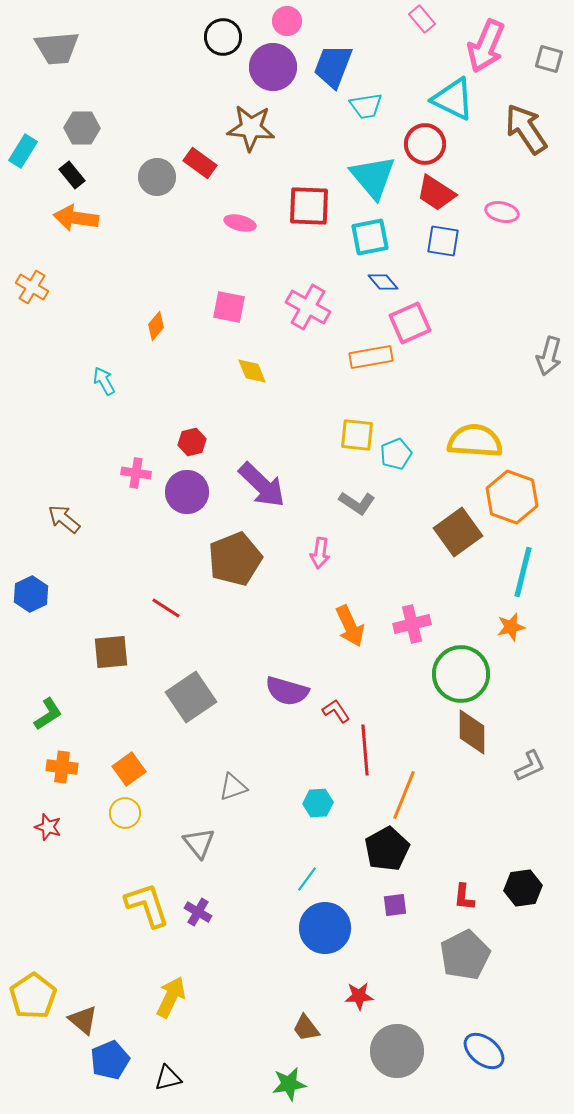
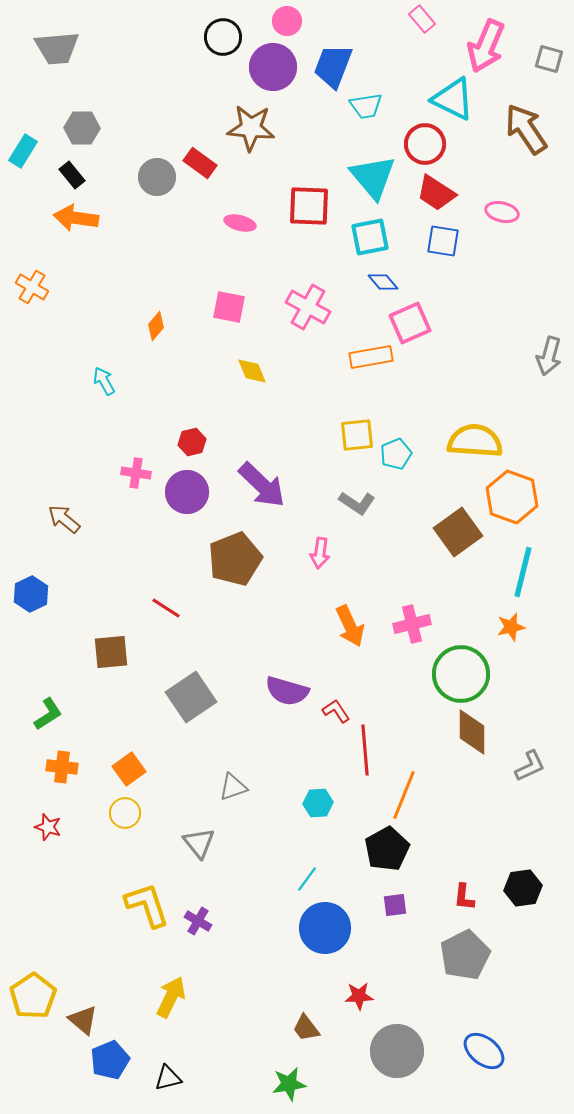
yellow square at (357, 435): rotated 12 degrees counterclockwise
purple cross at (198, 912): moved 9 px down
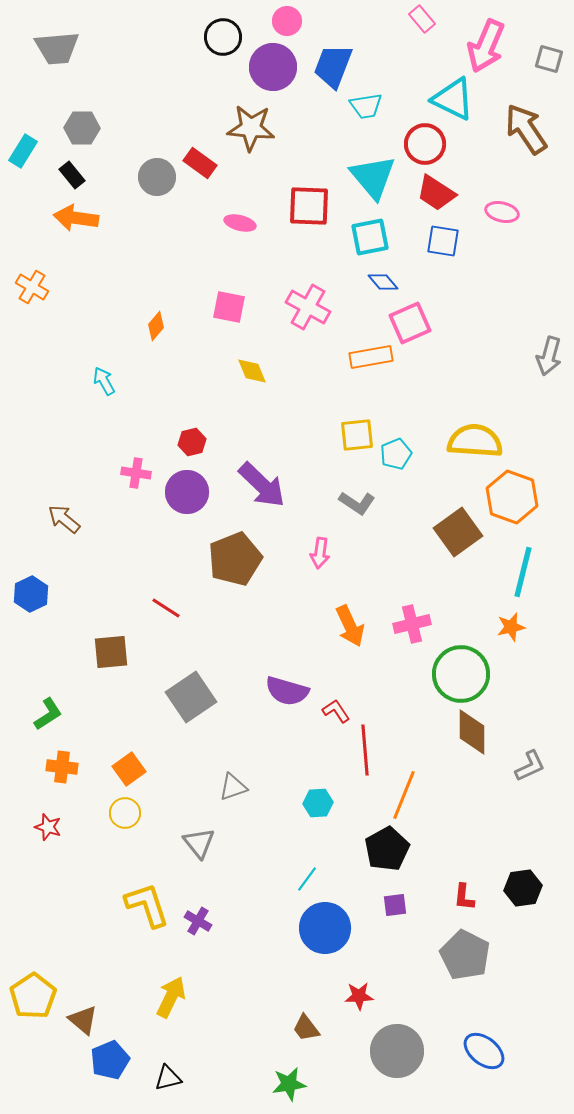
gray pentagon at (465, 955): rotated 18 degrees counterclockwise
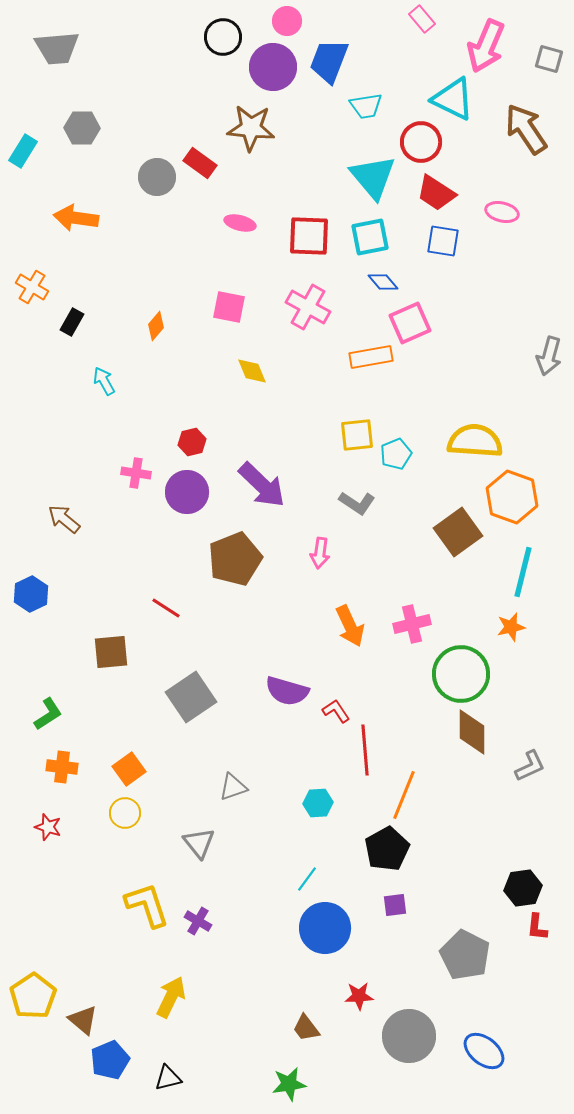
blue trapezoid at (333, 66): moved 4 px left, 5 px up
red circle at (425, 144): moved 4 px left, 2 px up
black rectangle at (72, 175): moved 147 px down; rotated 68 degrees clockwise
red square at (309, 206): moved 30 px down
red L-shape at (464, 897): moved 73 px right, 30 px down
gray circle at (397, 1051): moved 12 px right, 15 px up
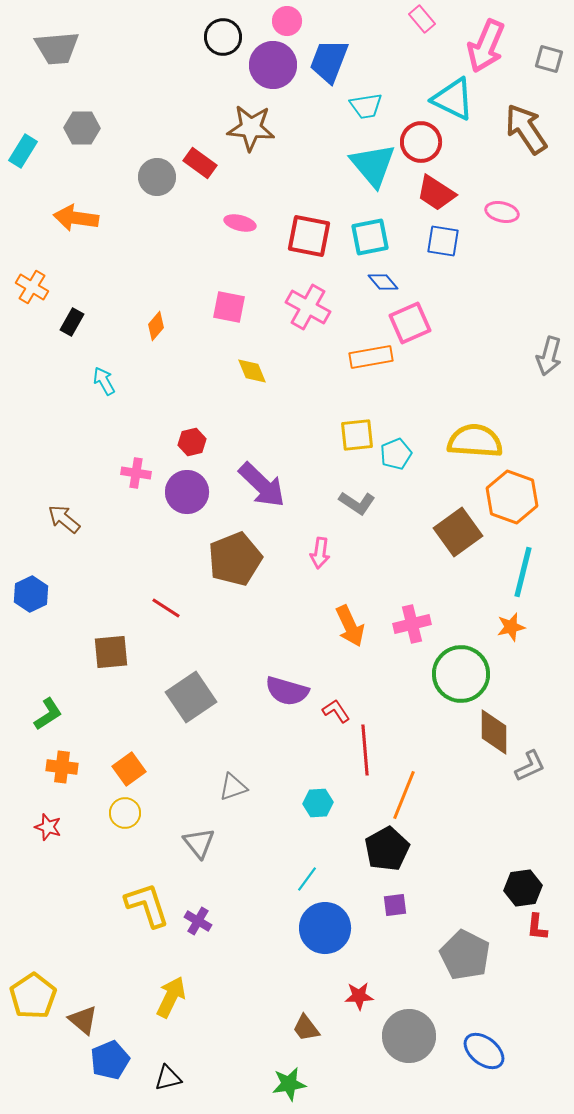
purple circle at (273, 67): moved 2 px up
cyan triangle at (373, 177): moved 12 px up
red square at (309, 236): rotated 9 degrees clockwise
brown diamond at (472, 732): moved 22 px right
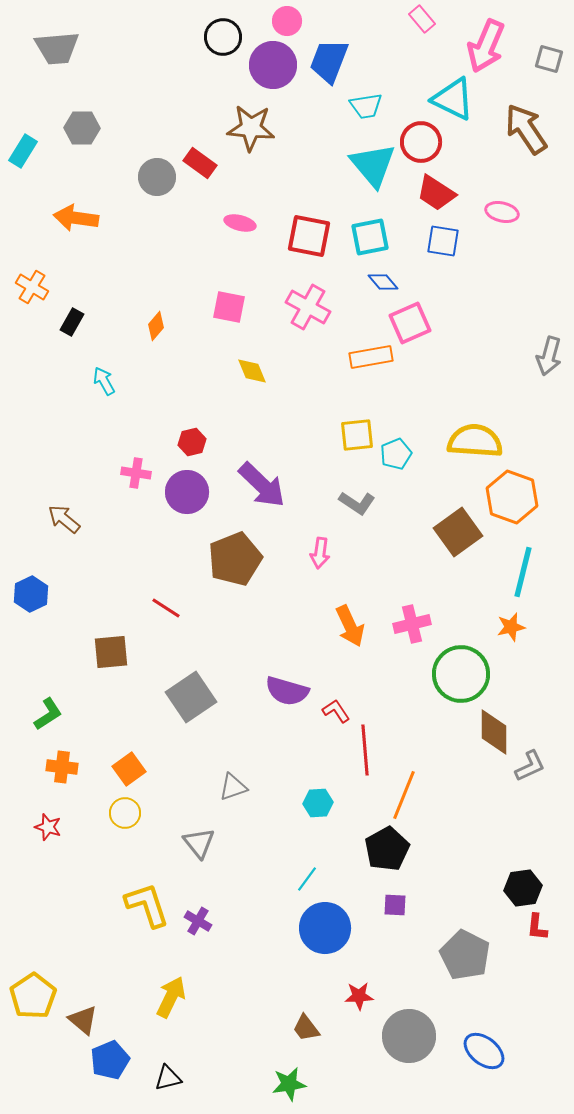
purple square at (395, 905): rotated 10 degrees clockwise
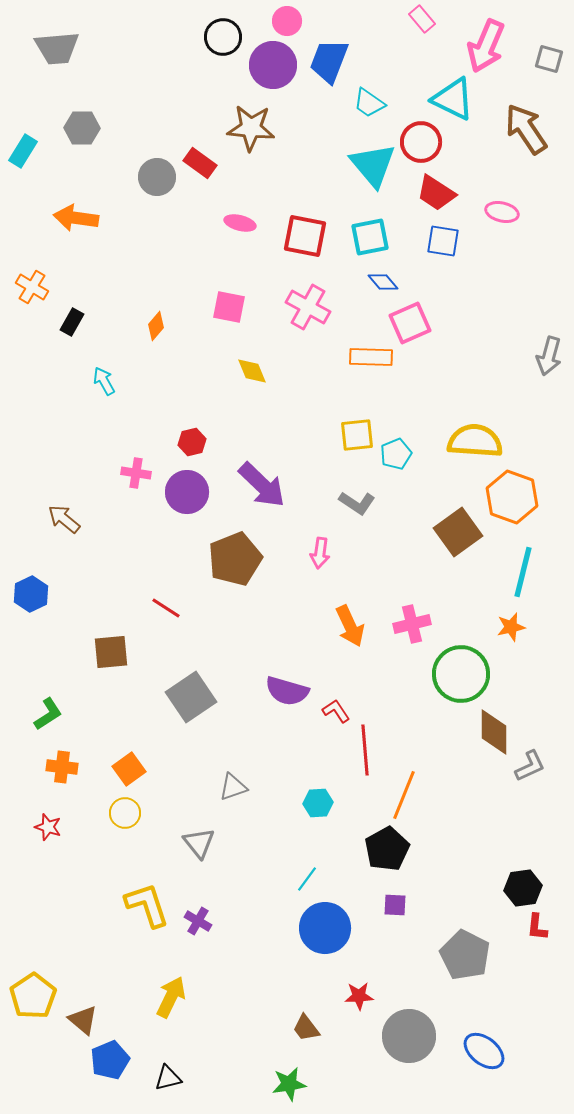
cyan trapezoid at (366, 106): moved 3 px right, 3 px up; rotated 44 degrees clockwise
red square at (309, 236): moved 4 px left
orange rectangle at (371, 357): rotated 12 degrees clockwise
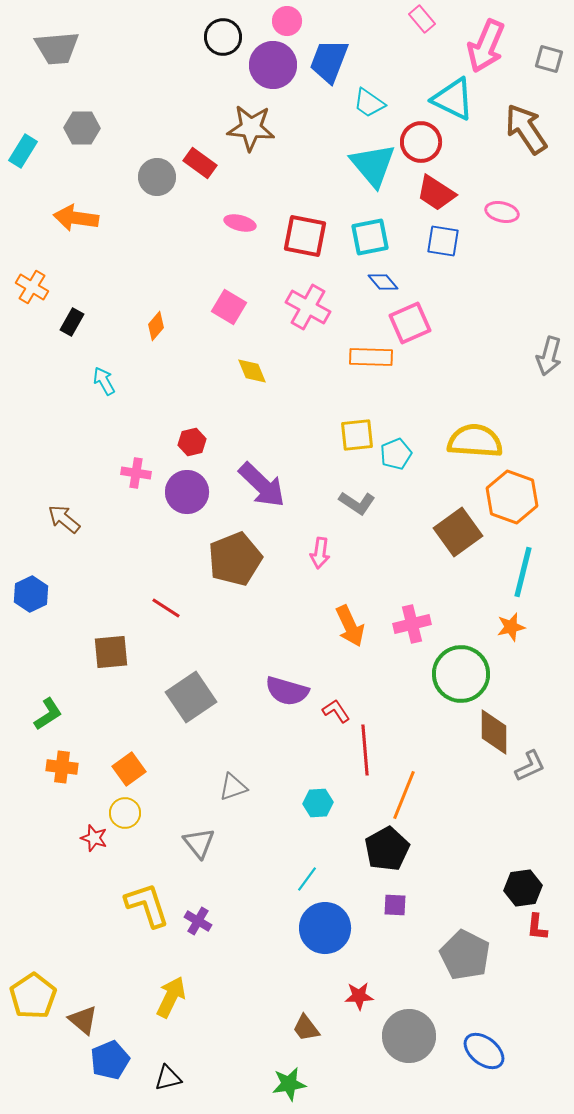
pink square at (229, 307): rotated 20 degrees clockwise
red star at (48, 827): moved 46 px right, 11 px down
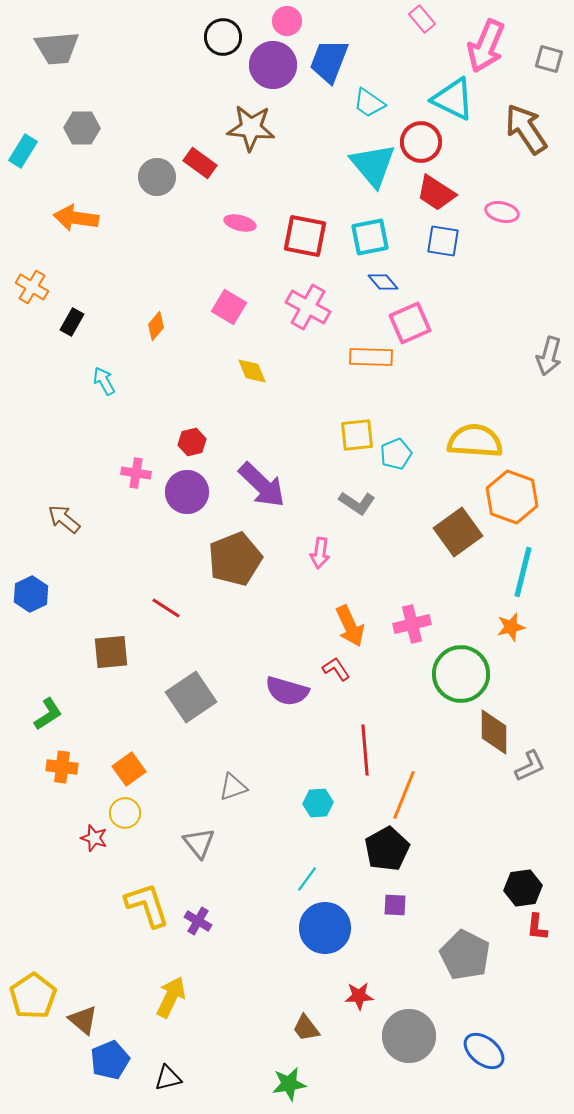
red L-shape at (336, 711): moved 42 px up
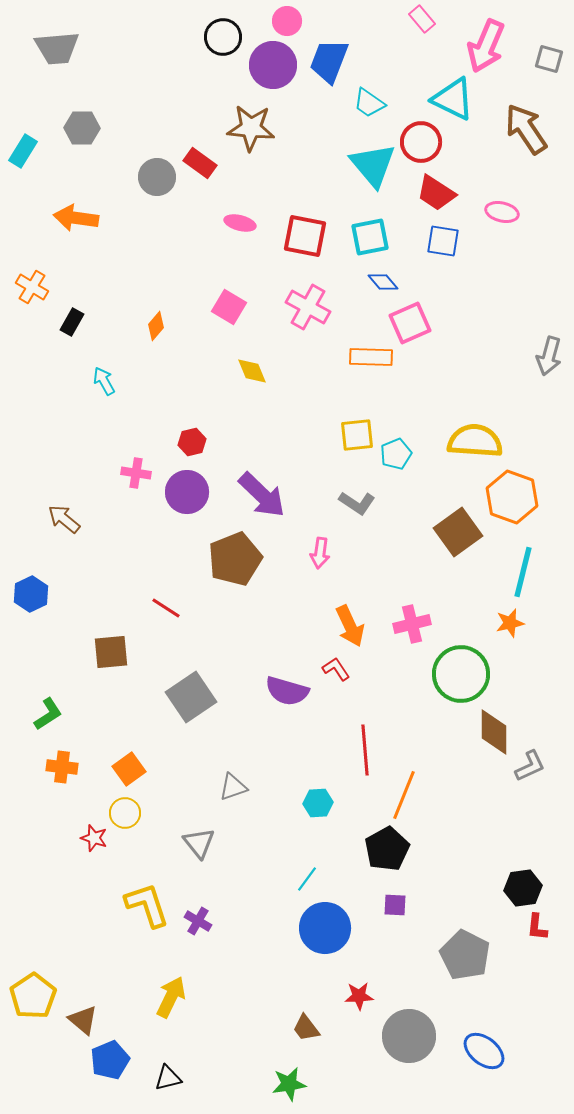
purple arrow at (262, 485): moved 10 px down
orange star at (511, 627): moved 1 px left, 4 px up
